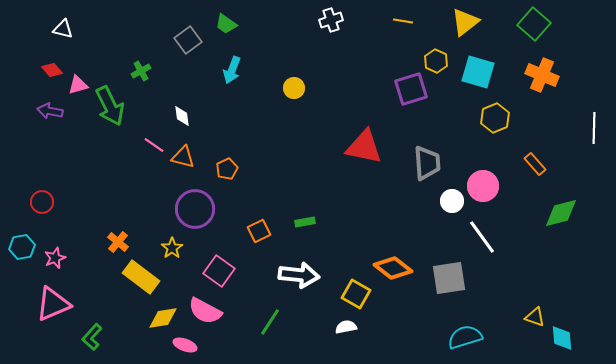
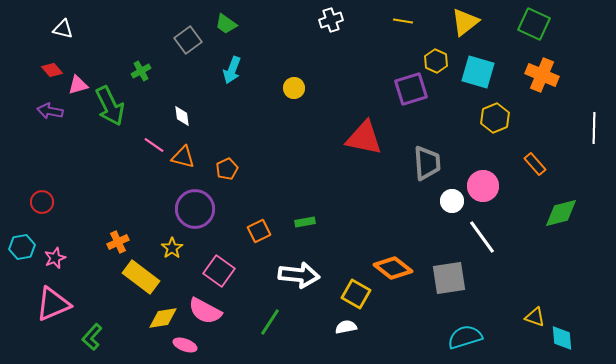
green square at (534, 24): rotated 16 degrees counterclockwise
red triangle at (364, 147): moved 9 px up
orange cross at (118, 242): rotated 25 degrees clockwise
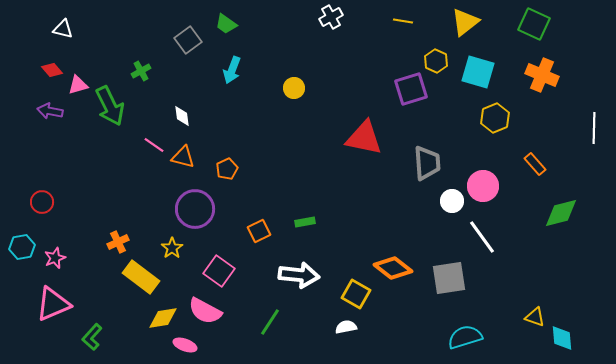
white cross at (331, 20): moved 3 px up; rotated 10 degrees counterclockwise
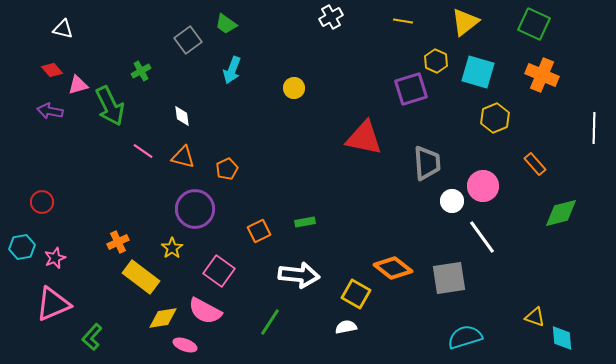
pink line at (154, 145): moved 11 px left, 6 px down
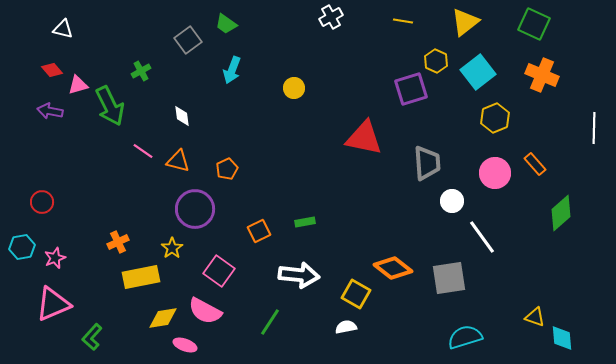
cyan square at (478, 72): rotated 36 degrees clockwise
orange triangle at (183, 157): moved 5 px left, 4 px down
pink circle at (483, 186): moved 12 px right, 13 px up
green diamond at (561, 213): rotated 27 degrees counterclockwise
yellow rectangle at (141, 277): rotated 48 degrees counterclockwise
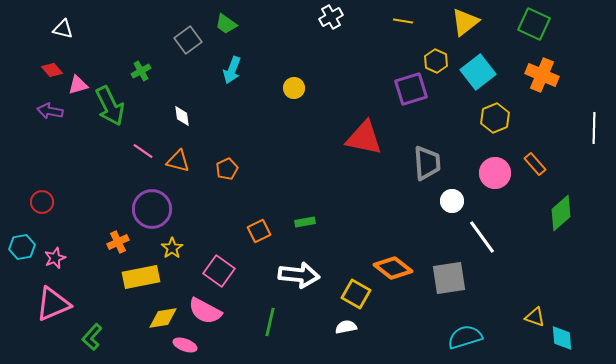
purple circle at (195, 209): moved 43 px left
green line at (270, 322): rotated 20 degrees counterclockwise
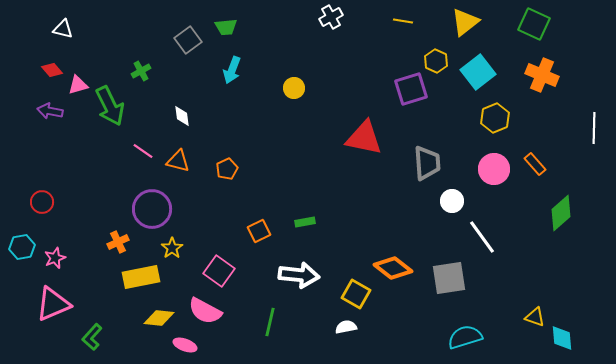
green trapezoid at (226, 24): moved 3 px down; rotated 40 degrees counterclockwise
pink circle at (495, 173): moved 1 px left, 4 px up
yellow diamond at (163, 318): moved 4 px left; rotated 16 degrees clockwise
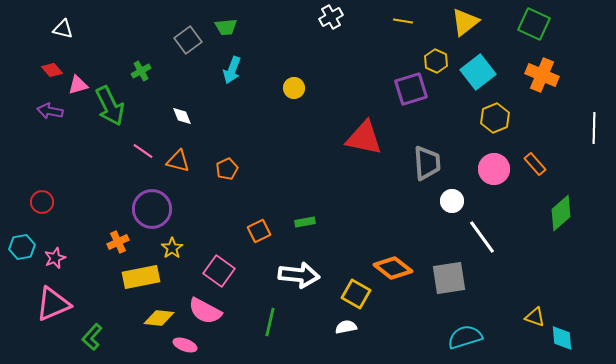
white diamond at (182, 116): rotated 15 degrees counterclockwise
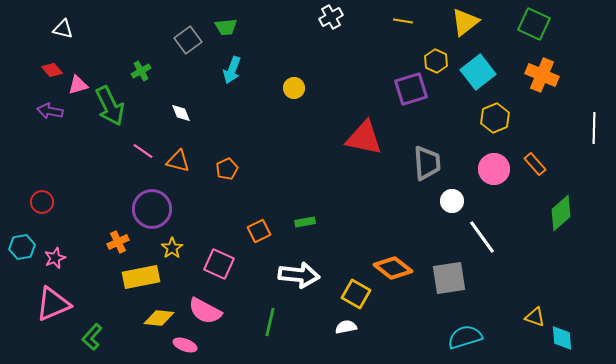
white diamond at (182, 116): moved 1 px left, 3 px up
pink square at (219, 271): moved 7 px up; rotated 12 degrees counterclockwise
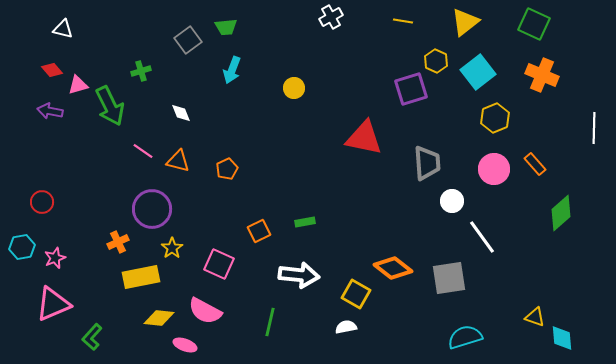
green cross at (141, 71): rotated 12 degrees clockwise
